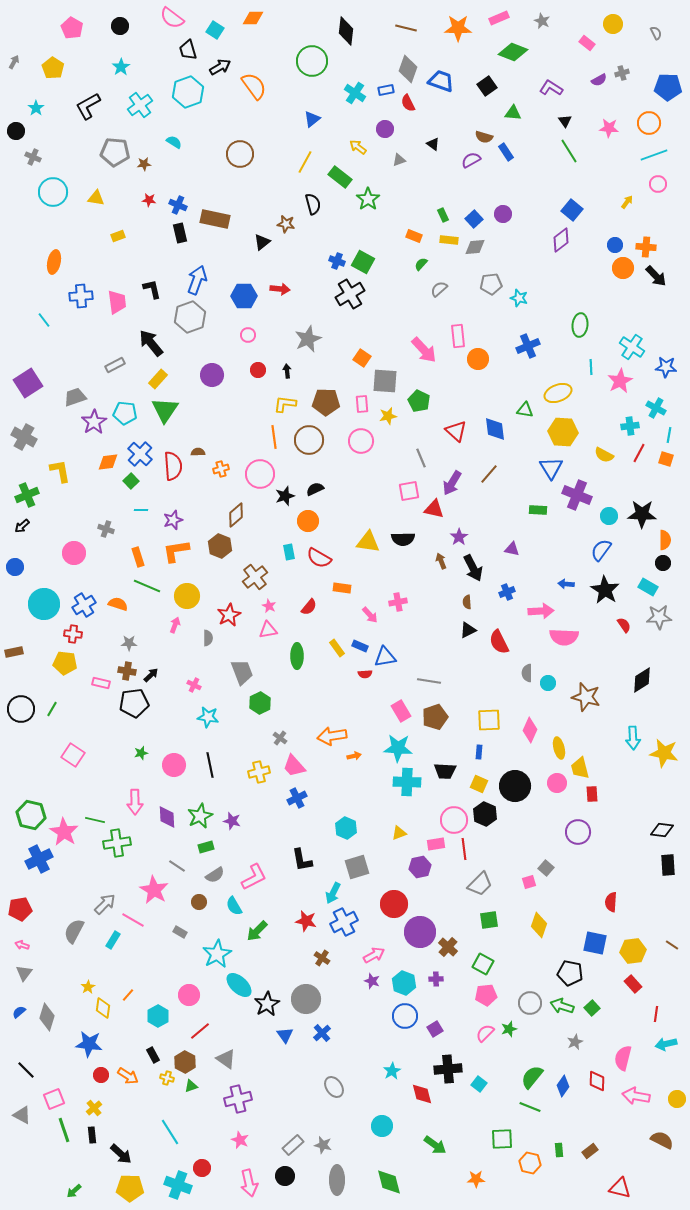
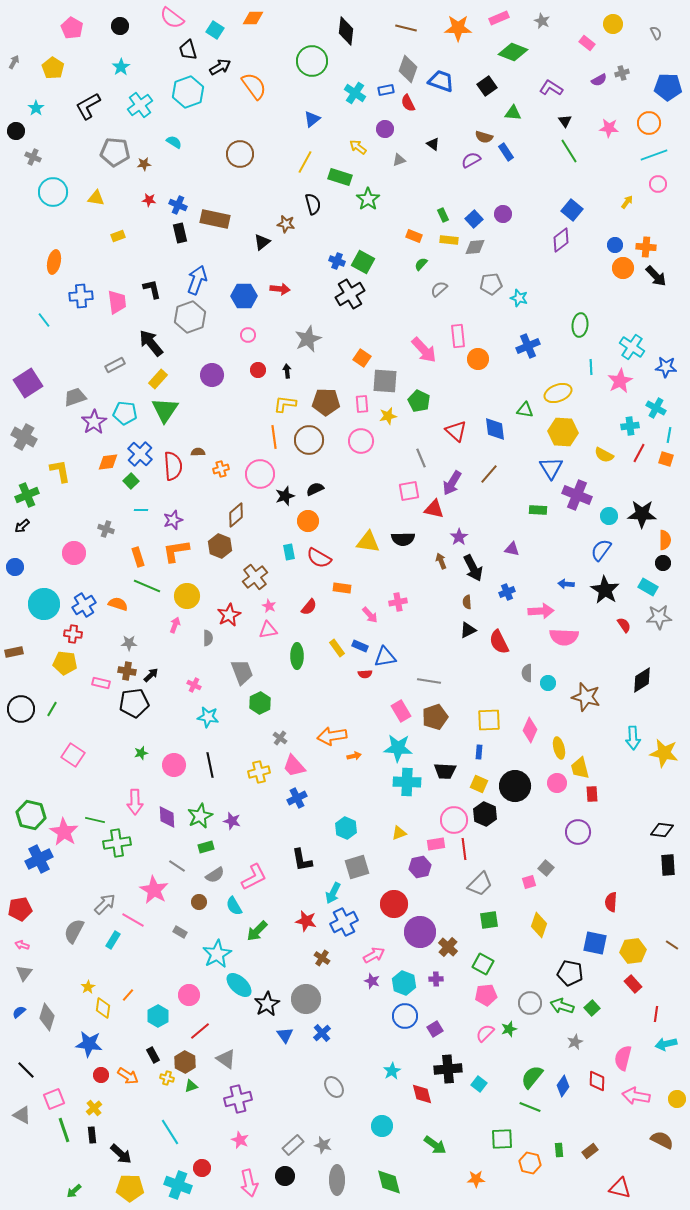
green rectangle at (340, 177): rotated 20 degrees counterclockwise
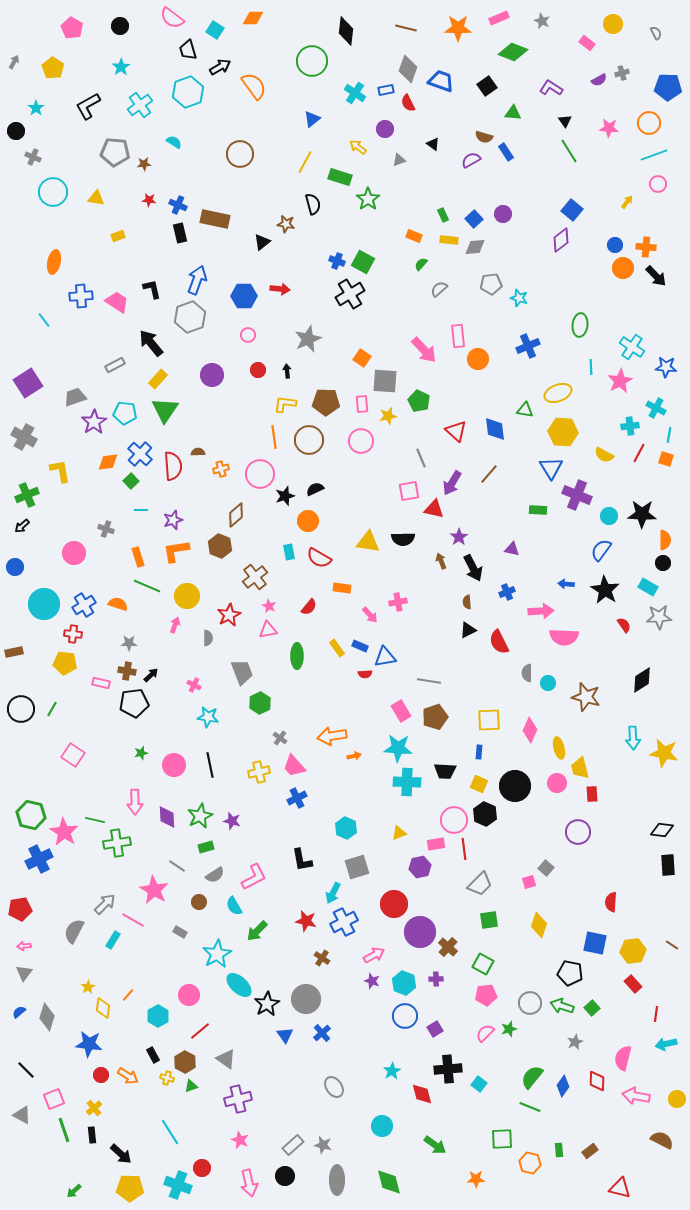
pink trapezoid at (117, 302): rotated 50 degrees counterclockwise
pink arrow at (22, 945): moved 2 px right, 1 px down; rotated 24 degrees counterclockwise
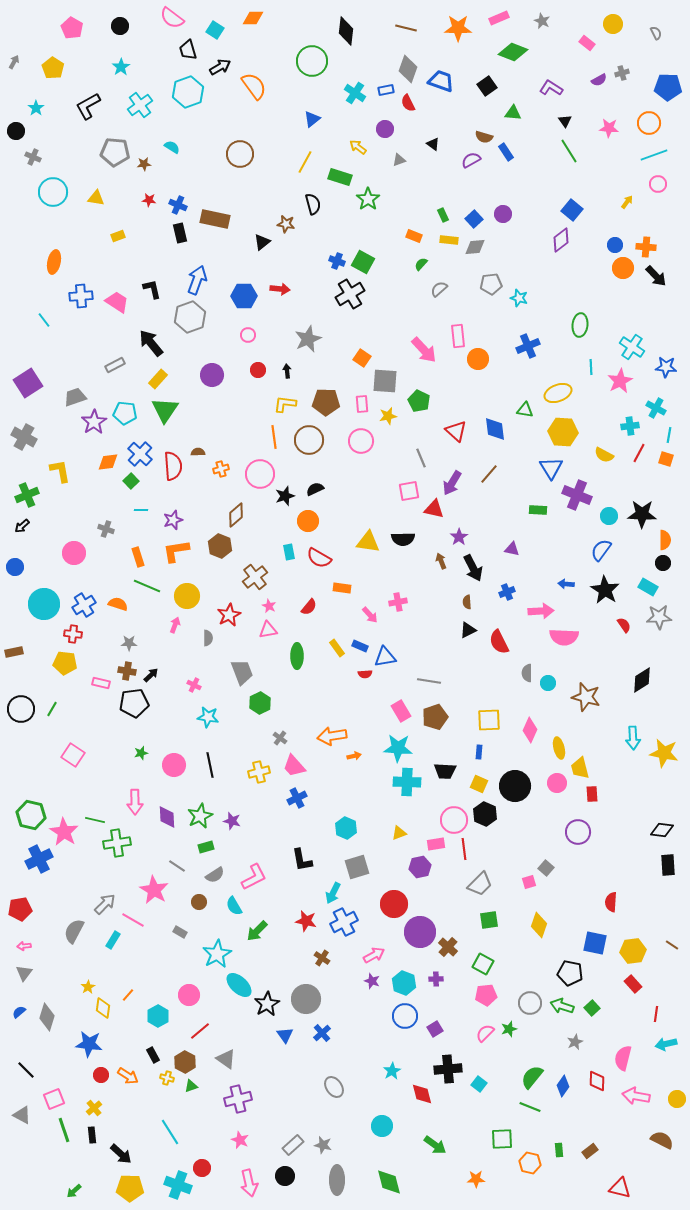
cyan semicircle at (174, 142): moved 2 px left, 5 px down
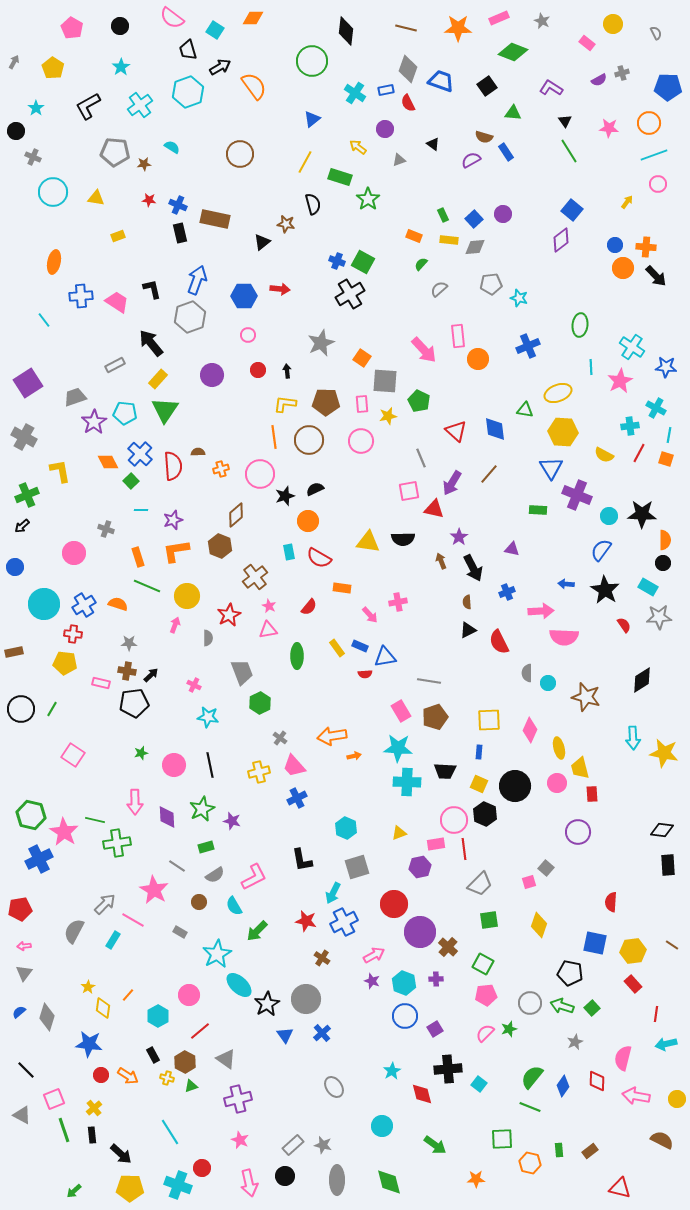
gray star at (308, 339): moved 13 px right, 4 px down
orange diamond at (108, 462): rotated 70 degrees clockwise
green star at (200, 816): moved 2 px right, 7 px up
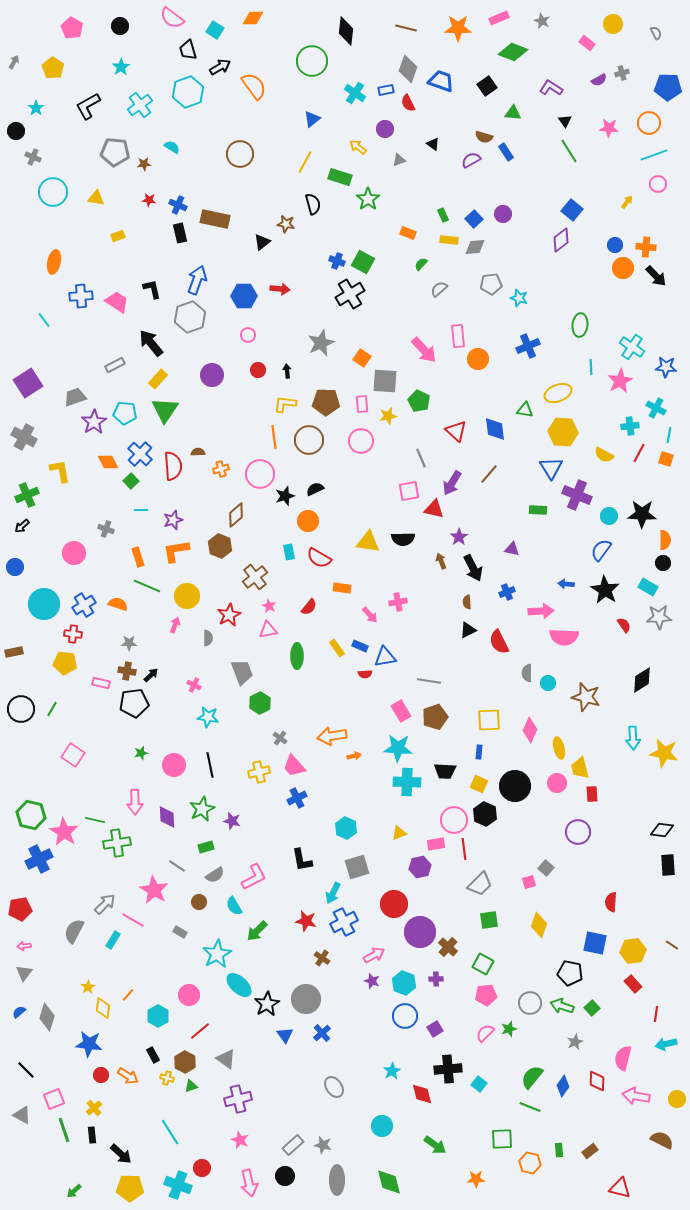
orange rectangle at (414, 236): moved 6 px left, 3 px up
